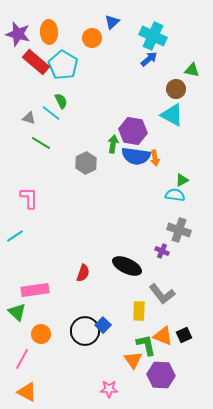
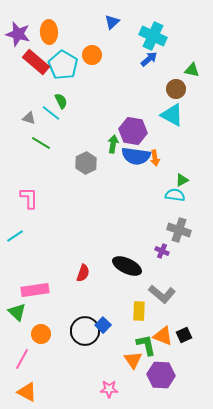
orange circle at (92, 38): moved 17 px down
gray L-shape at (162, 294): rotated 12 degrees counterclockwise
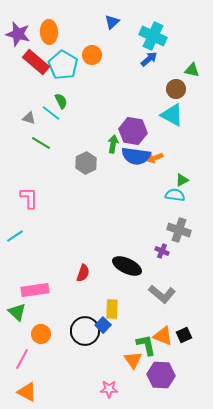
orange arrow at (155, 158): rotated 77 degrees clockwise
yellow rectangle at (139, 311): moved 27 px left, 2 px up
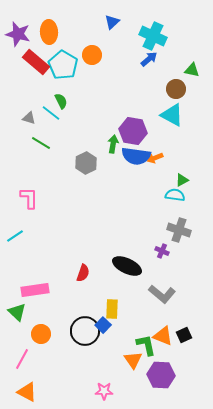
pink star at (109, 389): moved 5 px left, 2 px down
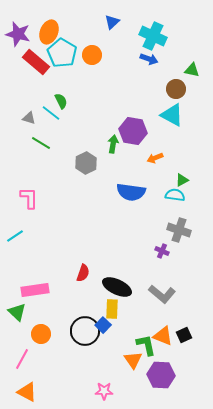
orange ellipse at (49, 32): rotated 25 degrees clockwise
blue arrow at (149, 59): rotated 60 degrees clockwise
cyan pentagon at (63, 65): moved 1 px left, 12 px up
blue semicircle at (136, 156): moved 5 px left, 36 px down
black ellipse at (127, 266): moved 10 px left, 21 px down
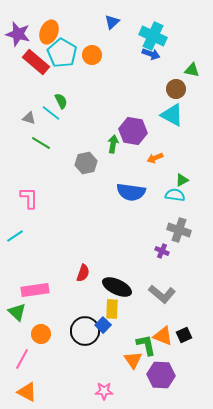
blue arrow at (149, 59): moved 2 px right, 5 px up
gray hexagon at (86, 163): rotated 15 degrees clockwise
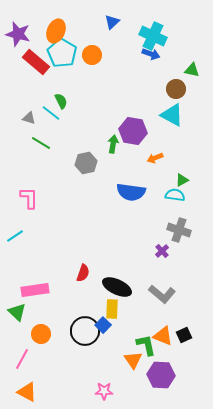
orange ellipse at (49, 32): moved 7 px right, 1 px up
purple cross at (162, 251): rotated 24 degrees clockwise
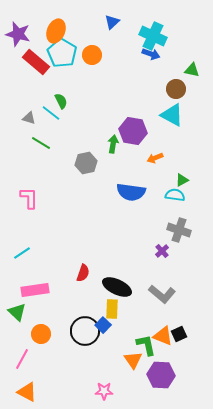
cyan line at (15, 236): moved 7 px right, 17 px down
black square at (184, 335): moved 5 px left, 1 px up
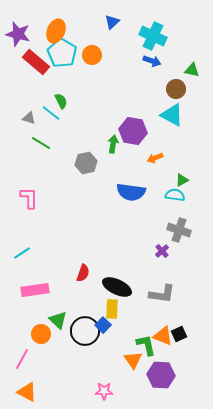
blue arrow at (151, 54): moved 1 px right, 7 px down
gray L-shape at (162, 294): rotated 32 degrees counterclockwise
green triangle at (17, 312): moved 41 px right, 8 px down
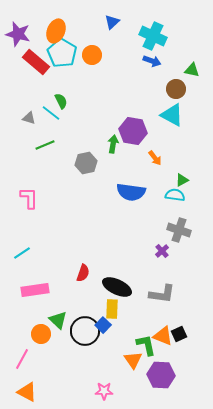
green line at (41, 143): moved 4 px right, 2 px down; rotated 54 degrees counterclockwise
orange arrow at (155, 158): rotated 105 degrees counterclockwise
